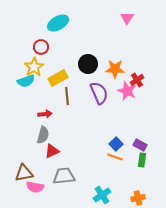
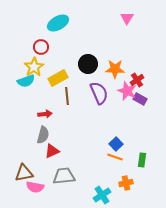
purple rectangle: moved 46 px up
orange cross: moved 12 px left, 15 px up
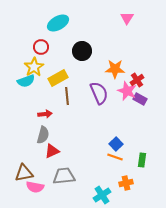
black circle: moved 6 px left, 13 px up
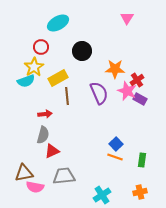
orange cross: moved 14 px right, 9 px down
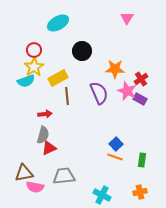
red circle: moved 7 px left, 3 px down
red cross: moved 4 px right, 1 px up
red triangle: moved 3 px left, 3 px up
cyan cross: rotated 30 degrees counterclockwise
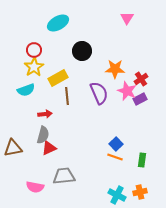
cyan semicircle: moved 9 px down
purple rectangle: rotated 56 degrees counterclockwise
brown triangle: moved 11 px left, 25 px up
cyan cross: moved 15 px right
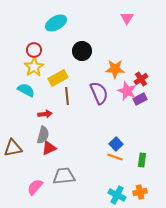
cyan ellipse: moved 2 px left
cyan semicircle: rotated 132 degrees counterclockwise
pink semicircle: rotated 120 degrees clockwise
